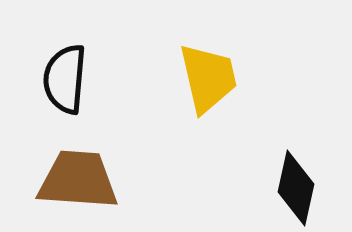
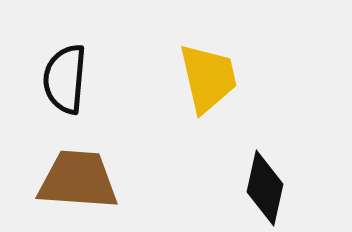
black diamond: moved 31 px left
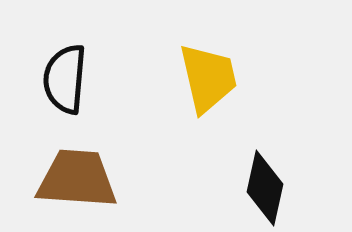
brown trapezoid: moved 1 px left, 1 px up
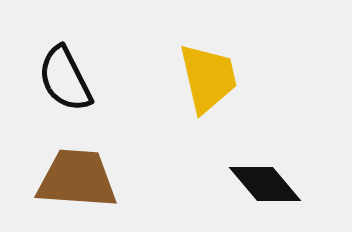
black semicircle: rotated 32 degrees counterclockwise
black diamond: moved 4 px up; rotated 52 degrees counterclockwise
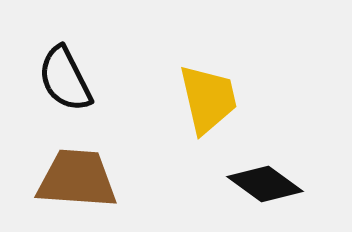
yellow trapezoid: moved 21 px down
black diamond: rotated 14 degrees counterclockwise
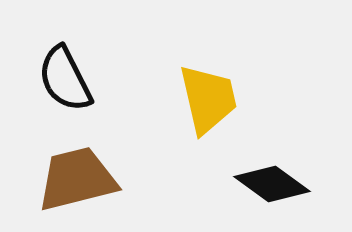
brown trapezoid: rotated 18 degrees counterclockwise
black diamond: moved 7 px right
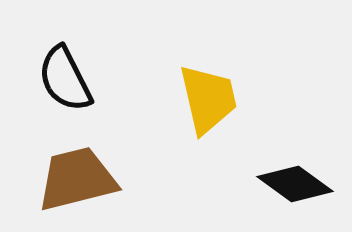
black diamond: moved 23 px right
